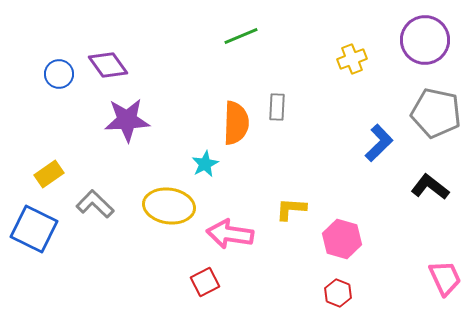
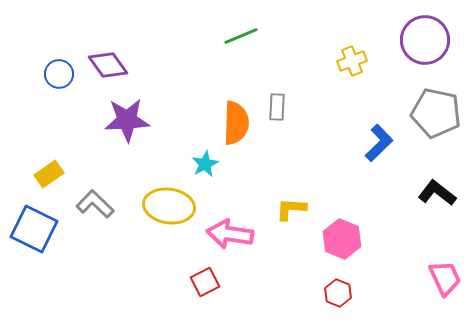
yellow cross: moved 2 px down
black L-shape: moved 7 px right, 6 px down
pink hexagon: rotated 6 degrees clockwise
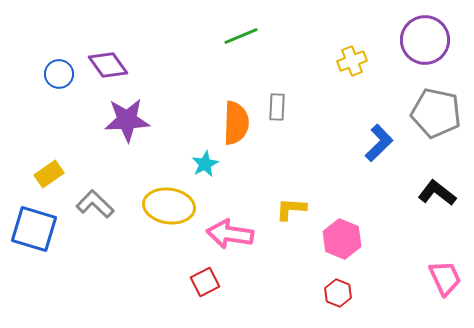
blue square: rotated 9 degrees counterclockwise
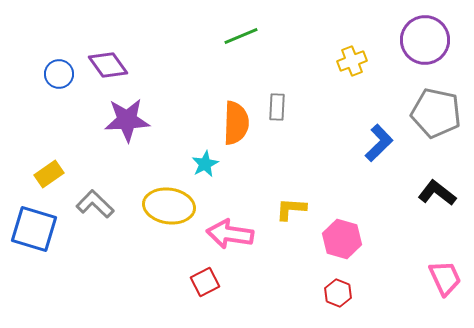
pink hexagon: rotated 6 degrees counterclockwise
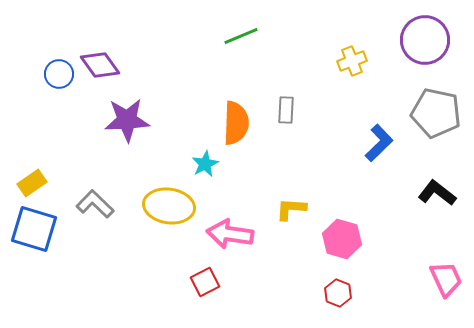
purple diamond: moved 8 px left
gray rectangle: moved 9 px right, 3 px down
yellow rectangle: moved 17 px left, 9 px down
pink trapezoid: moved 1 px right, 1 px down
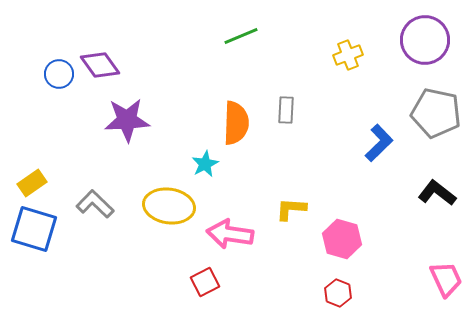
yellow cross: moved 4 px left, 6 px up
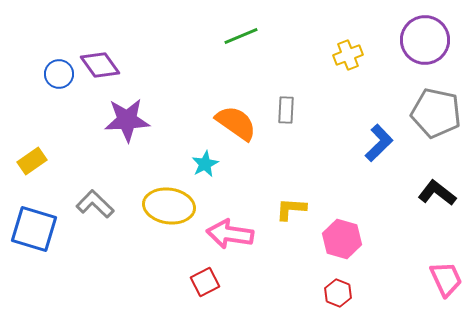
orange semicircle: rotated 57 degrees counterclockwise
yellow rectangle: moved 22 px up
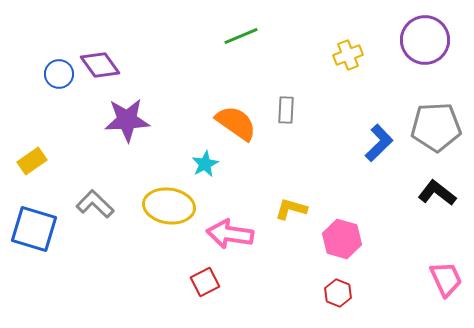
gray pentagon: moved 14 px down; rotated 15 degrees counterclockwise
yellow L-shape: rotated 12 degrees clockwise
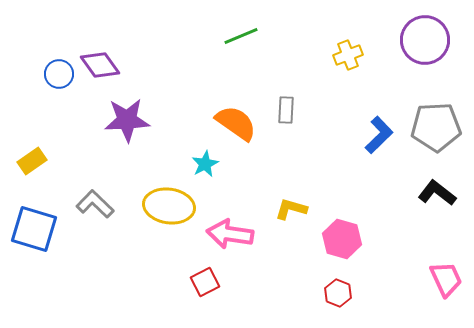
blue L-shape: moved 8 px up
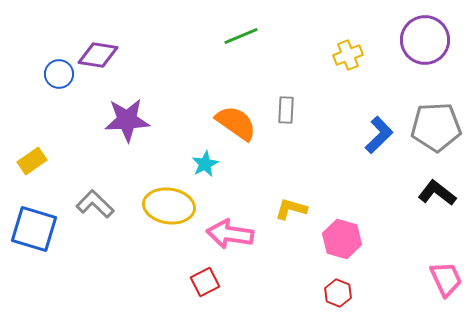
purple diamond: moved 2 px left, 10 px up; rotated 45 degrees counterclockwise
